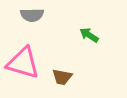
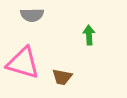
green arrow: rotated 54 degrees clockwise
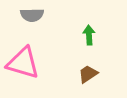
brown trapezoid: moved 26 px right, 3 px up; rotated 135 degrees clockwise
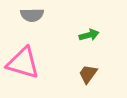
green arrow: rotated 78 degrees clockwise
brown trapezoid: rotated 20 degrees counterclockwise
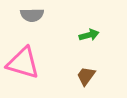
brown trapezoid: moved 2 px left, 2 px down
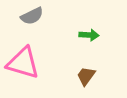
gray semicircle: moved 1 px down; rotated 25 degrees counterclockwise
green arrow: rotated 18 degrees clockwise
